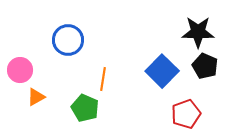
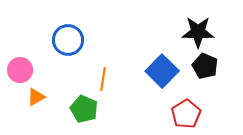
green pentagon: moved 1 px left, 1 px down
red pentagon: rotated 12 degrees counterclockwise
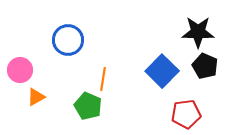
green pentagon: moved 4 px right, 3 px up
red pentagon: rotated 24 degrees clockwise
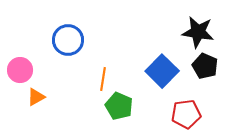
black star: rotated 8 degrees clockwise
green pentagon: moved 31 px right
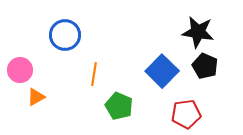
blue circle: moved 3 px left, 5 px up
orange line: moved 9 px left, 5 px up
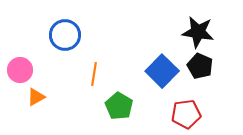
black pentagon: moved 5 px left
green pentagon: rotated 8 degrees clockwise
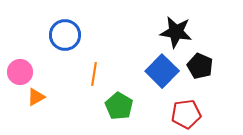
black star: moved 22 px left
pink circle: moved 2 px down
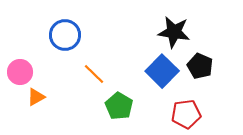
black star: moved 2 px left
orange line: rotated 55 degrees counterclockwise
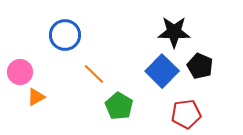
black star: rotated 8 degrees counterclockwise
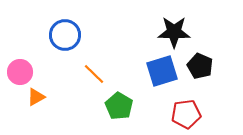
blue square: rotated 28 degrees clockwise
